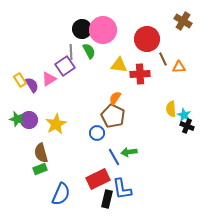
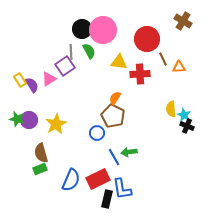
yellow triangle: moved 3 px up
blue semicircle: moved 10 px right, 14 px up
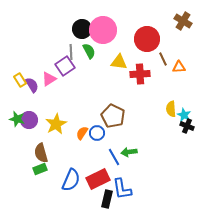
orange semicircle: moved 33 px left, 35 px down
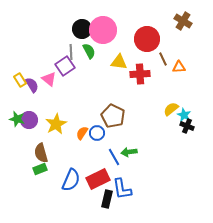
pink triangle: rotated 49 degrees counterclockwise
yellow semicircle: rotated 56 degrees clockwise
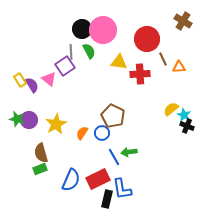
blue circle: moved 5 px right
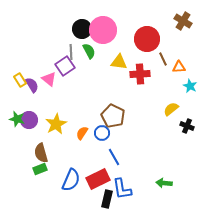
cyan star: moved 6 px right, 29 px up
green arrow: moved 35 px right, 31 px down; rotated 14 degrees clockwise
